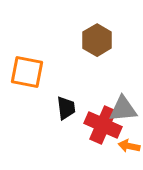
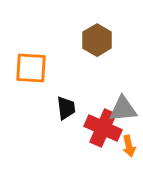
orange square: moved 4 px right, 4 px up; rotated 8 degrees counterclockwise
red cross: moved 3 px down
orange arrow: rotated 115 degrees counterclockwise
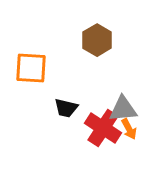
black trapezoid: rotated 110 degrees clockwise
red cross: rotated 9 degrees clockwise
orange arrow: moved 17 px up; rotated 15 degrees counterclockwise
